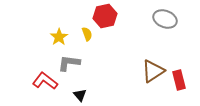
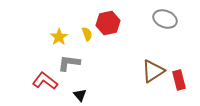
red hexagon: moved 3 px right, 7 px down
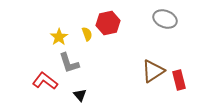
gray L-shape: rotated 115 degrees counterclockwise
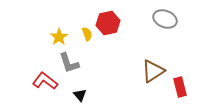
red rectangle: moved 1 px right, 7 px down
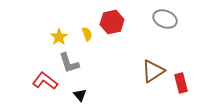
red hexagon: moved 4 px right, 1 px up
red rectangle: moved 1 px right, 4 px up
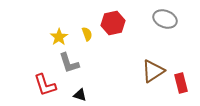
red hexagon: moved 1 px right, 1 px down
red L-shape: moved 4 px down; rotated 145 degrees counterclockwise
black triangle: rotated 32 degrees counterclockwise
